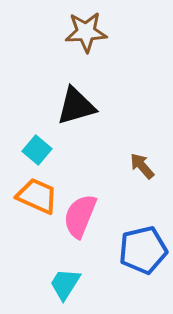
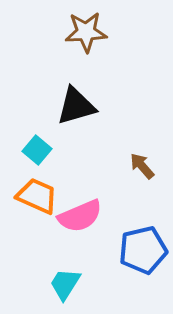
pink semicircle: rotated 135 degrees counterclockwise
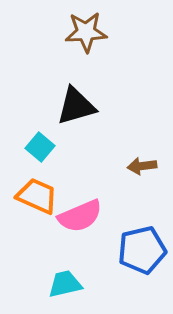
cyan square: moved 3 px right, 3 px up
brown arrow: rotated 56 degrees counterclockwise
blue pentagon: moved 1 px left
cyan trapezoid: rotated 45 degrees clockwise
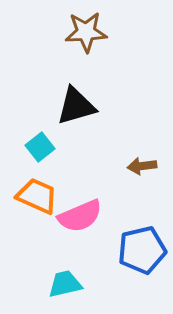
cyan square: rotated 12 degrees clockwise
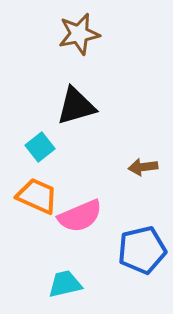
brown star: moved 7 px left, 2 px down; rotated 9 degrees counterclockwise
brown arrow: moved 1 px right, 1 px down
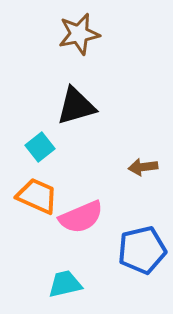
pink semicircle: moved 1 px right, 1 px down
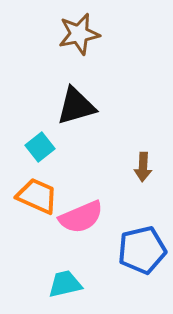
brown arrow: rotated 80 degrees counterclockwise
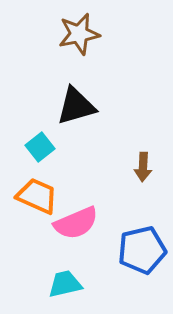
pink semicircle: moved 5 px left, 6 px down
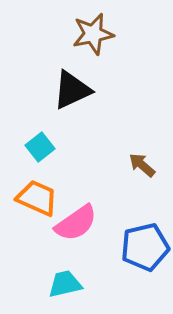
brown star: moved 14 px right
black triangle: moved 4 px left, 16 px up; rotated 9 degrees counterclockwise
brown arrow: moved 1 px left, 2 px up; rotated 128 degrees clockwise
orange trapezoid: moved 2 px down
pink semicircle: rotated 12 degrees counterclockwise
blue pentagon: moved 3 px right, 3 px up
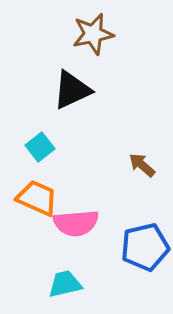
pink semicircle: rotated 30 degrees clockwise
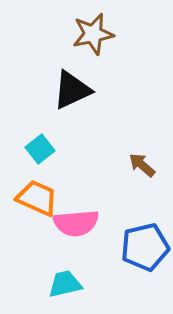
cyan square: moved 2 px down
